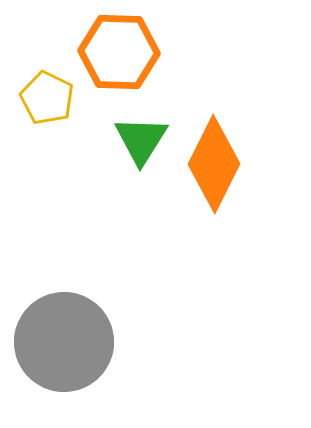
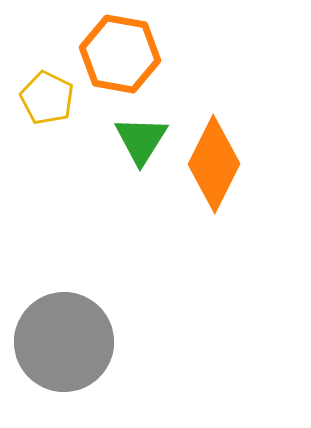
orange hexagon: moved 1 px right, 2 px down; rotated 8 degrees clockwise
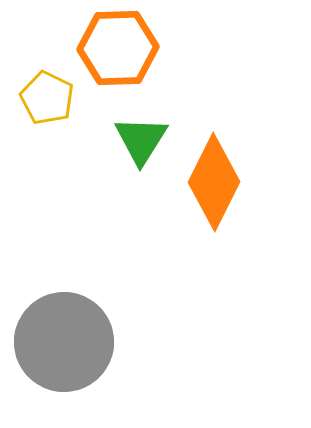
orange hexagon: moved 2 px left, 6 px up; rotated 12 degrees counterclockwise
orange diamond: moved 18 px down
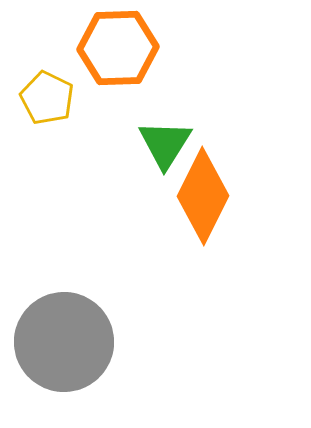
green triangle: moved 24 px right, 4 px down
orange diamond: moved 11 px left, 14 px down
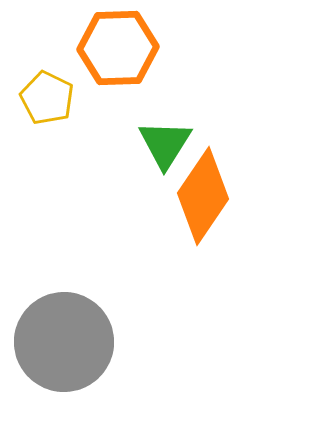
orange diamond: rotated 8 degrees clockwise
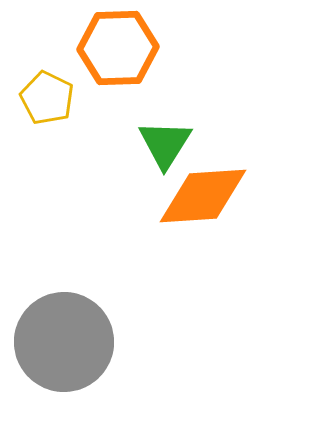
orange diamond: rotated 52 degrees clockwise
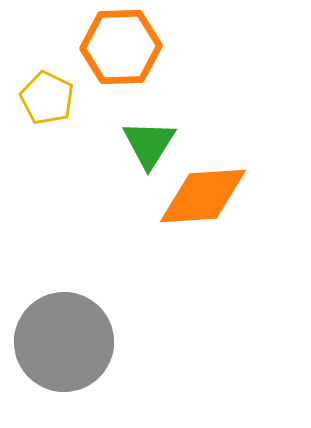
orange hexagon: moved 3 px right, 1 px up
green triangle: moved 16 px left
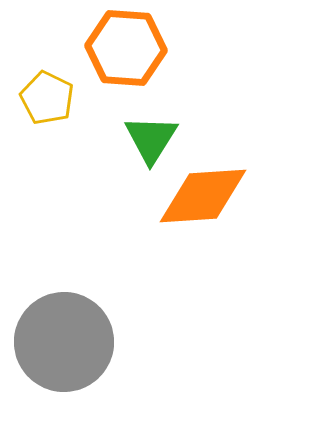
orange hexagon: moved 5 px right, 1 px down; rotated 6 degrees clockwise
green triangle: moved 2 px right, 5 px up
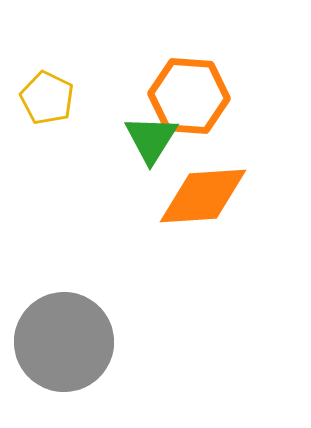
orange hexagon: moved 63 px right, 48 px down
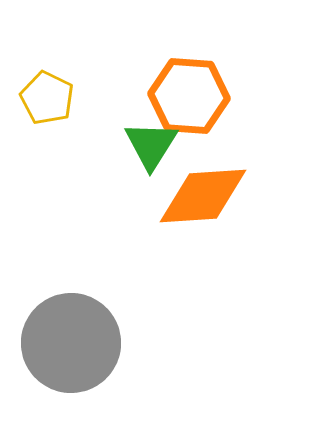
green triangle: moved 6 px down
gray circle: moved 7 px right, 1 px down
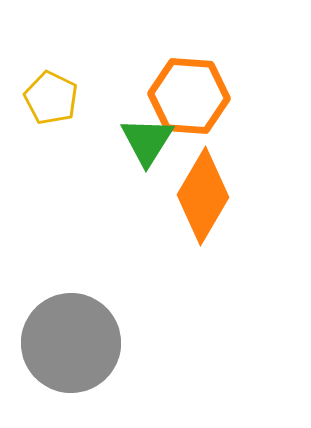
yellow pentagon: moved 4 px right
green triangle: moved 4 px left, 4 px up
orange diamond: rotated 56 degrees counterclockwise
